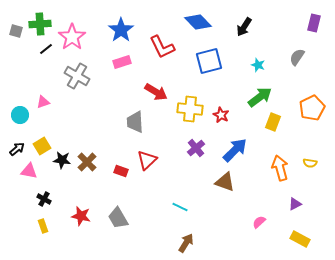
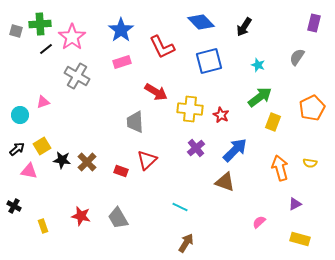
blue diamond at (198, 22): moved 3 px right
black cross at (44, 199): moved 30 px left, 7 px down
yellow rectangle at (300, 239): rotated 12 degrees counterclockwise
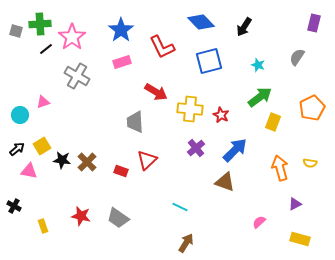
gray trapezoid at (118, 218): rotated 25 degrees counterclockwise
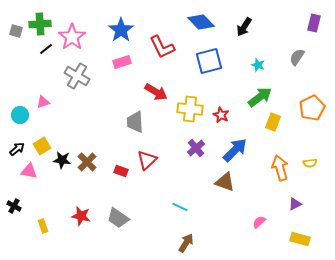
yellow semicircle at (310, 163): rotated 16 degrees counterclockwise
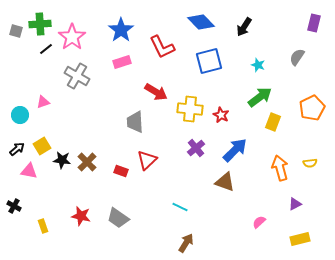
yellow rectangle at (300, 239): rotated 30 degrees counterclockwise
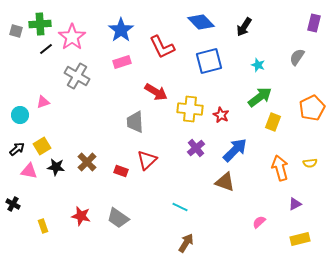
black star at (62, 160): moved 6 px left, 7 px down
black cross at (14, 206): moved 1 px left, 2 px up
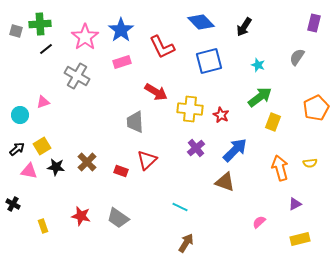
pink star at (72, 37): moved 13 px right
orange pentagon at (312, 108): moved 4 px right
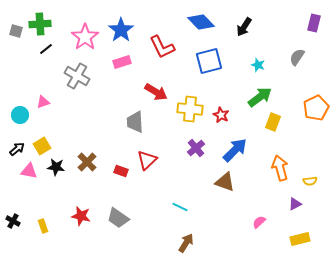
yellow semicircle at (310, 163): moved 18 px down
black cross at (13, 204): moved 17 px down
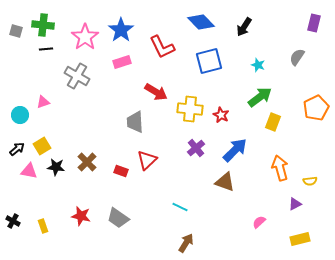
green cross at (40, 24): moved 3 px right, 1 px down; rotated 10 degrees clockwise
black line at (46, 49): rotated 32 degrees clockwise
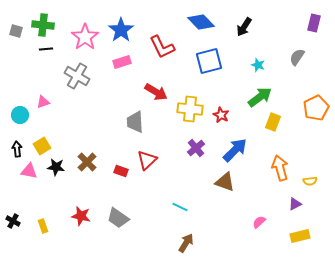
black arrow at (17, 149): rotated 56 degrees counterclockwise
yellow rectangle at (300, 239): moved 3 px up
